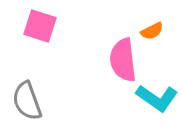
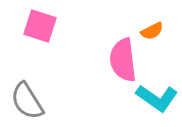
gray semicircle: rotated 12 degrees counterclockwise
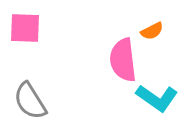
pink square: moved 15 px left, 2 px down; rotated 16 degrees counterclockwise
gray semicircle: moved 3 px right
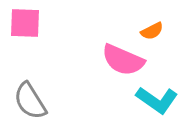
pink square: moved 5 px up
pink semicircle: rotated 60 degrees counterclockwise
cyan L-shape: moved 2 px down
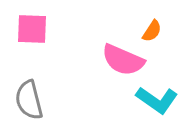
pink square: moved 7 px right, 6 px down
orange semicircle: rotated 30 degrees counterclockwise
gray semicircle: moved 1 px left, 1 px up; rotated 18 degrees clockwise
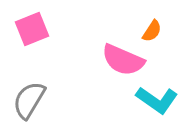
pink square: rotated 24 degrees counterclockwise
gray semicircle: rotated 45 degrees clockwise
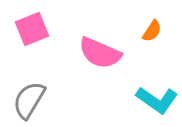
pink semicircle: moved 23 px left, 7 px up
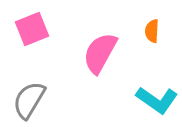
orange semicircle: rotated 150 degrees clockwise
pink semicircle: rotated 96 degrees clockwise
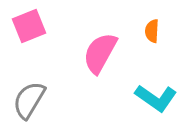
pink square: moved 3 px left, 3 px up
cyan L-shape: moved 1 px left, 2 px up
